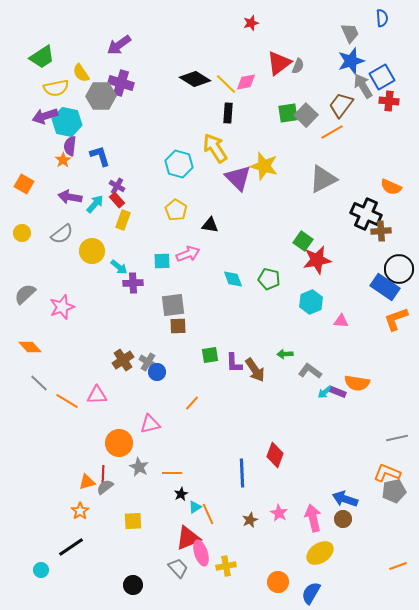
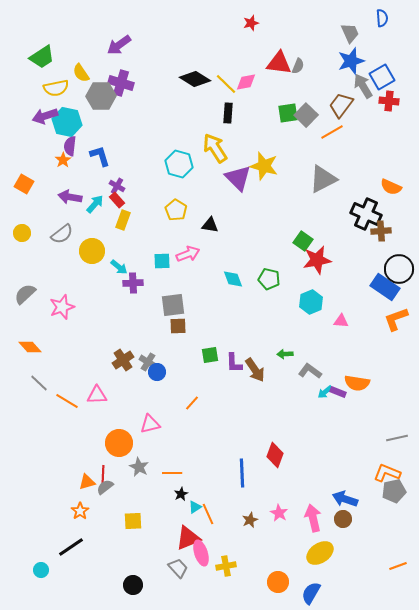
red triangle at (279, 63): rotated 44 degrees clockwise
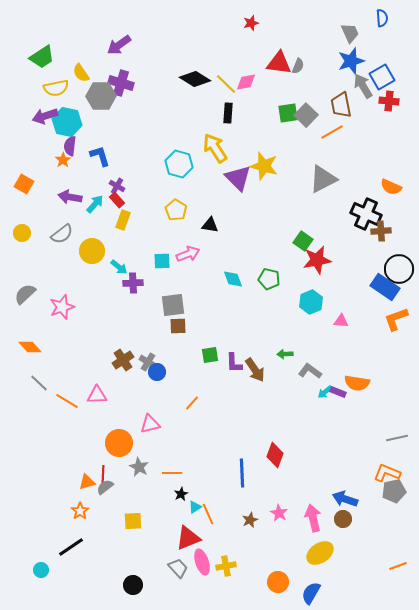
brown trapezoid at (341, 105): rotated 48 degrees counterclockwise
pink ellipse at (201, 553): moved 1 px right, 9 px down
